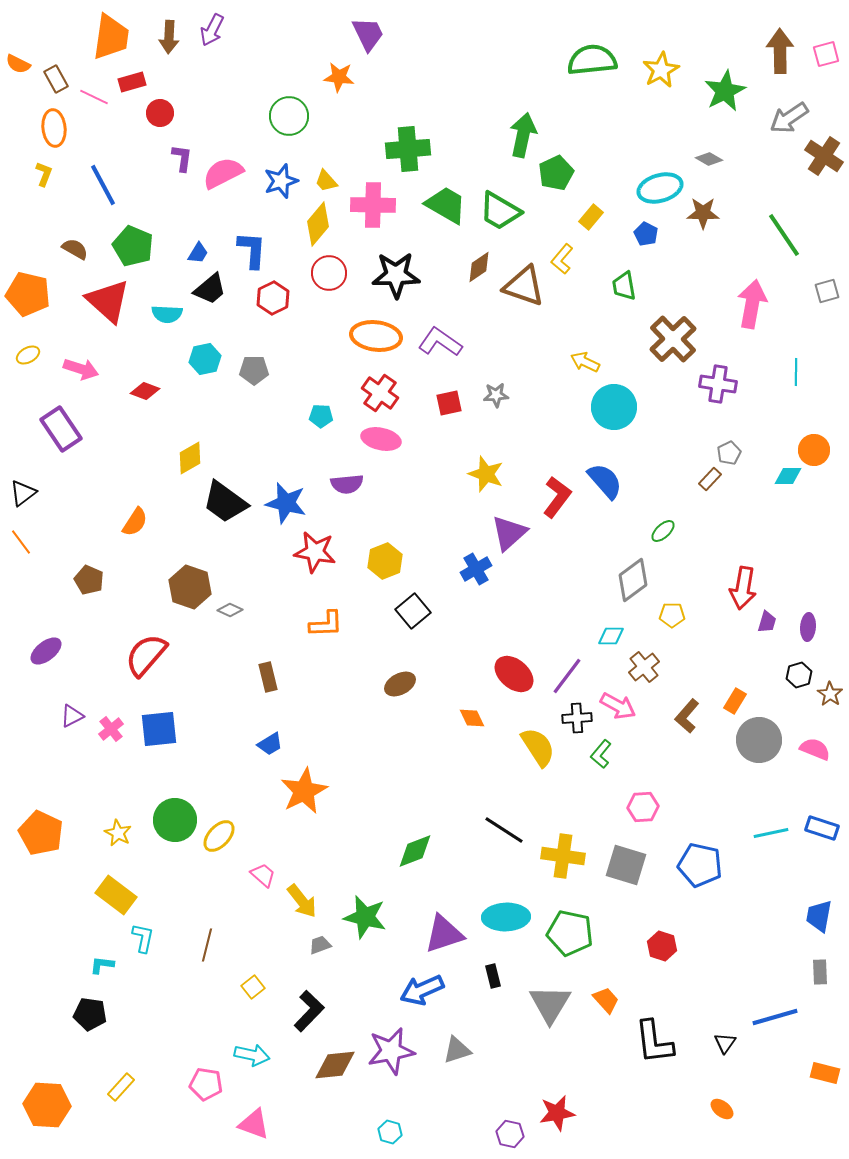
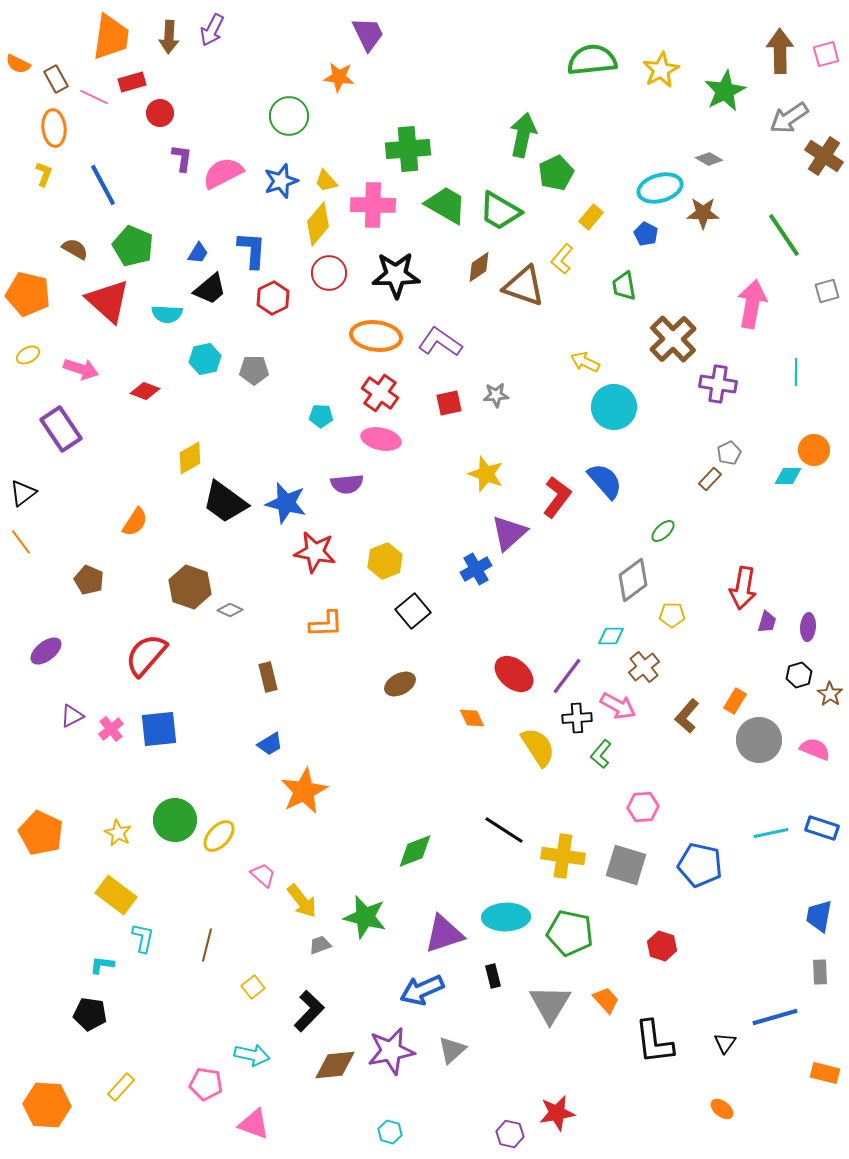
gray triangle at (457, 1050): moved 5 px left; rotated 24 degrees counterclockwise
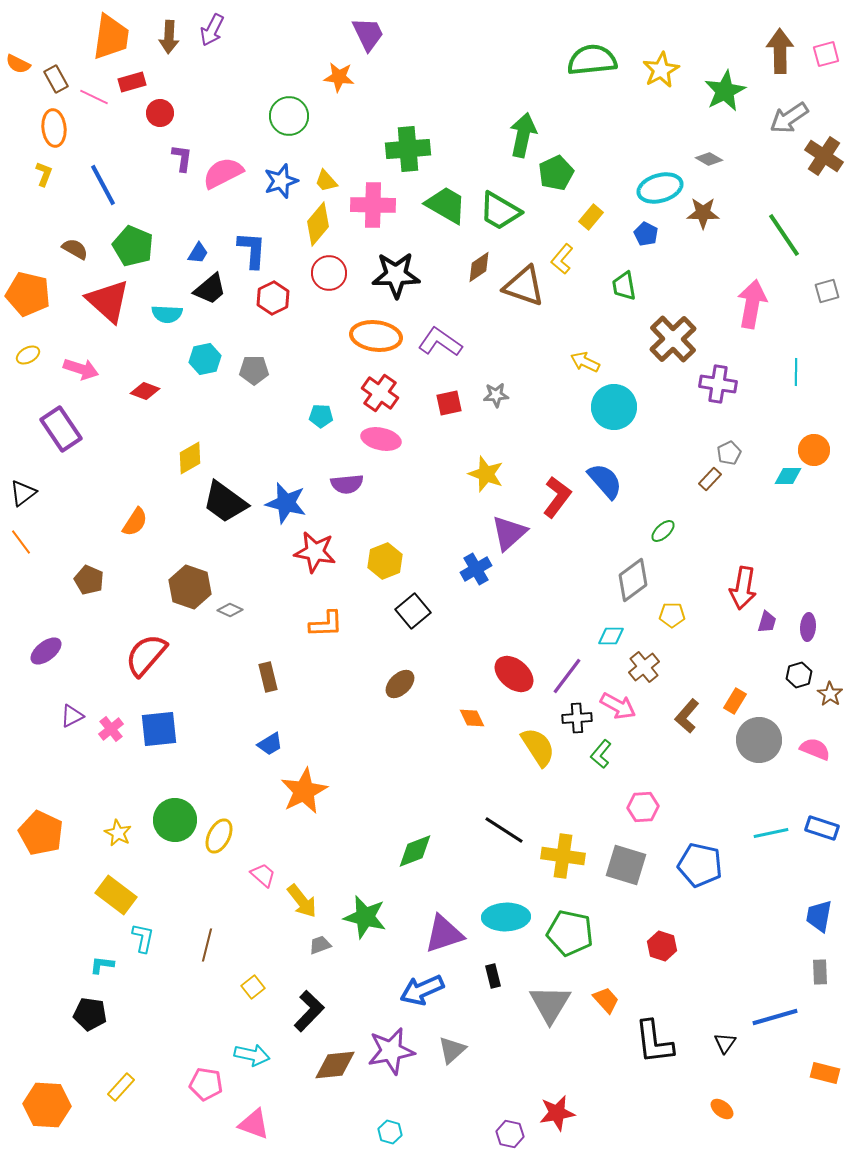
brown ellipse at (400, 684): rotated 16 degrees counterclockwise
yellow ellipse at (219, 836): rotated 16 degrees counterclockwise
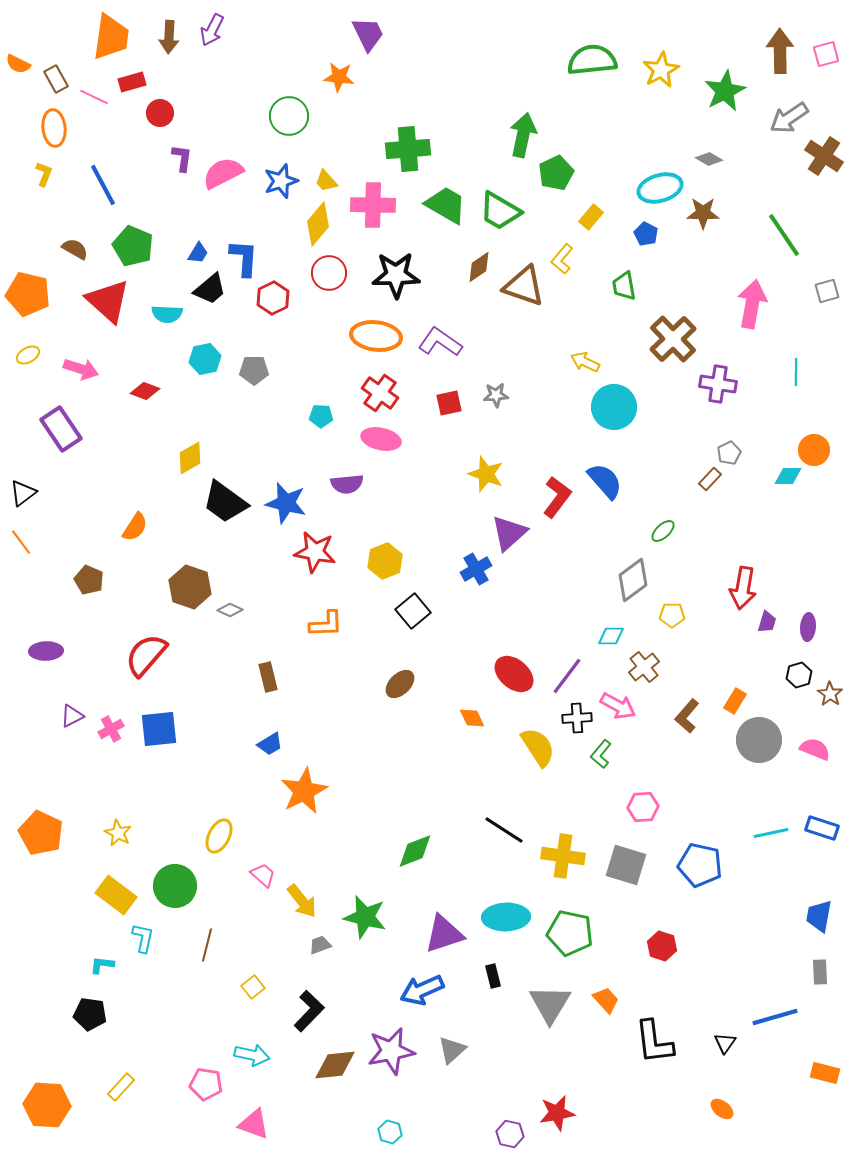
blue L-shape at (252, 250): moved 8 px left, 8 px down
orange semicircle at (135, 522): moved 5 px down
purple ellipse at (46, 651): rotated 36 degrees clockwise
pink cross at (111, 729): rotated 10 degrees clockwise
green circle at (175, 820): moved 66 px down
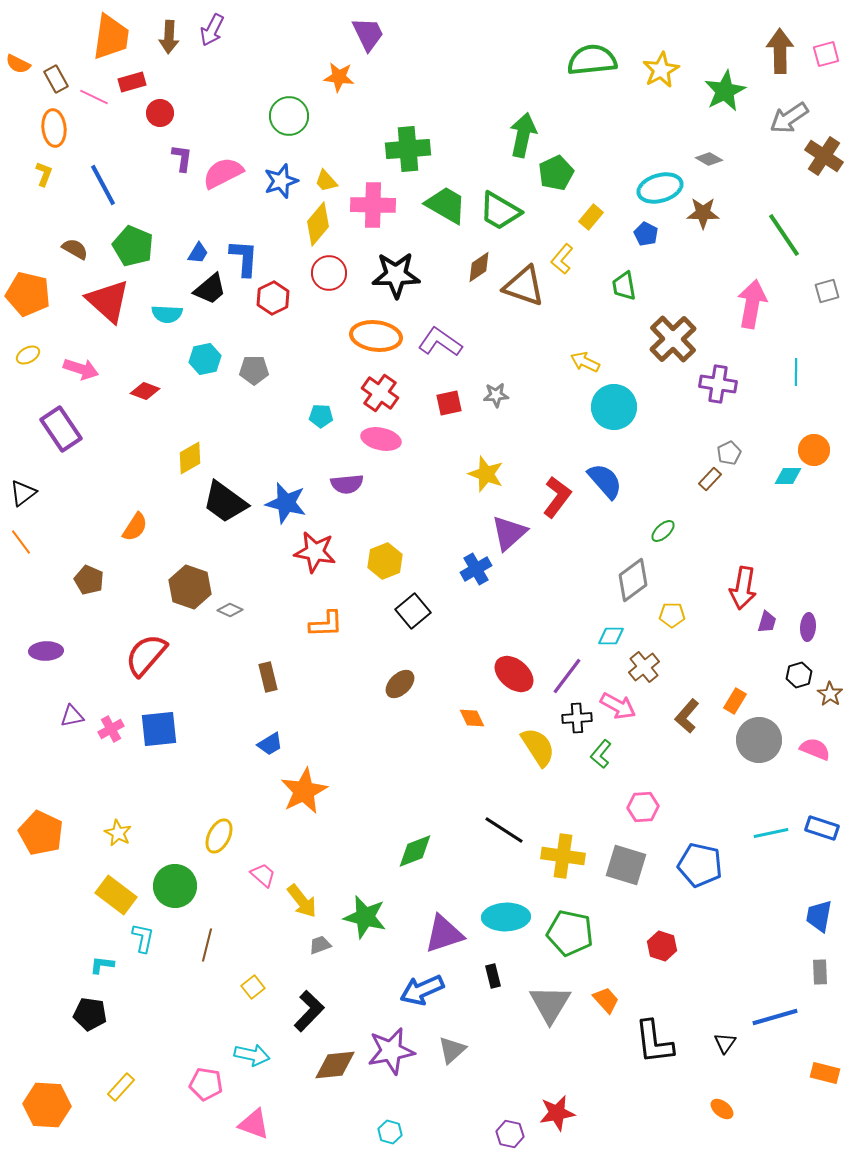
purple triangle at (72, 716): rotated 15 degrees clockwise
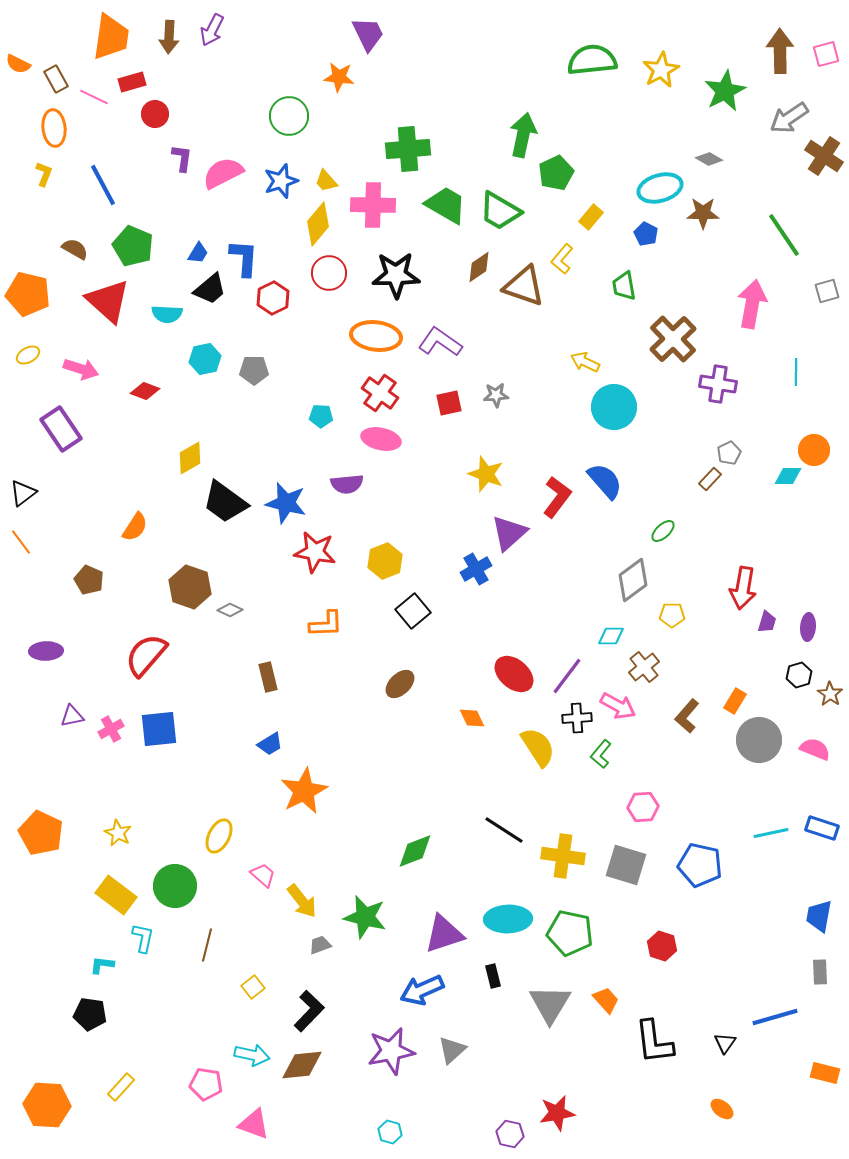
red circle at (160, 113): moved 5 px left, 1 px down
cyan ellipse at (506, 917): moved 2 px right, 2 px down
brown diamond at (335, 1065): moved 33 px left
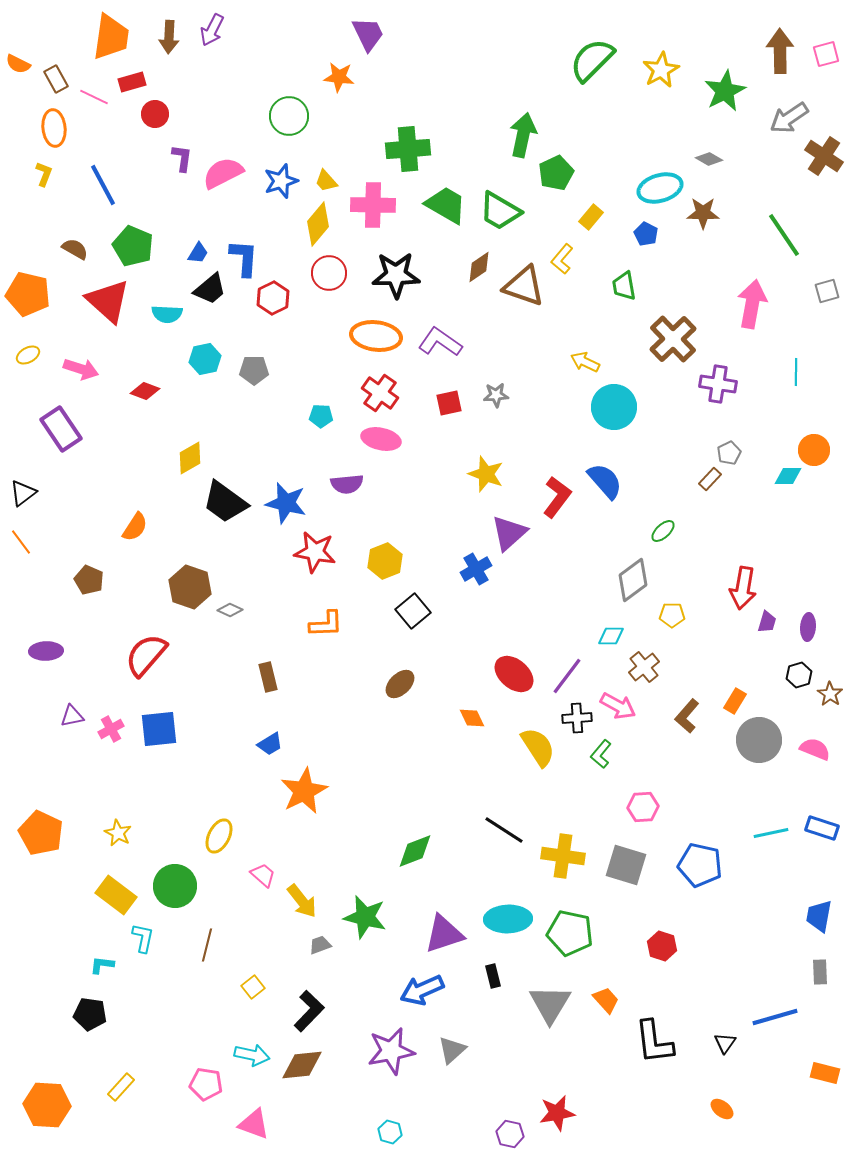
green semicircle at (592, 60): rotated 39 degrees counterclockwise
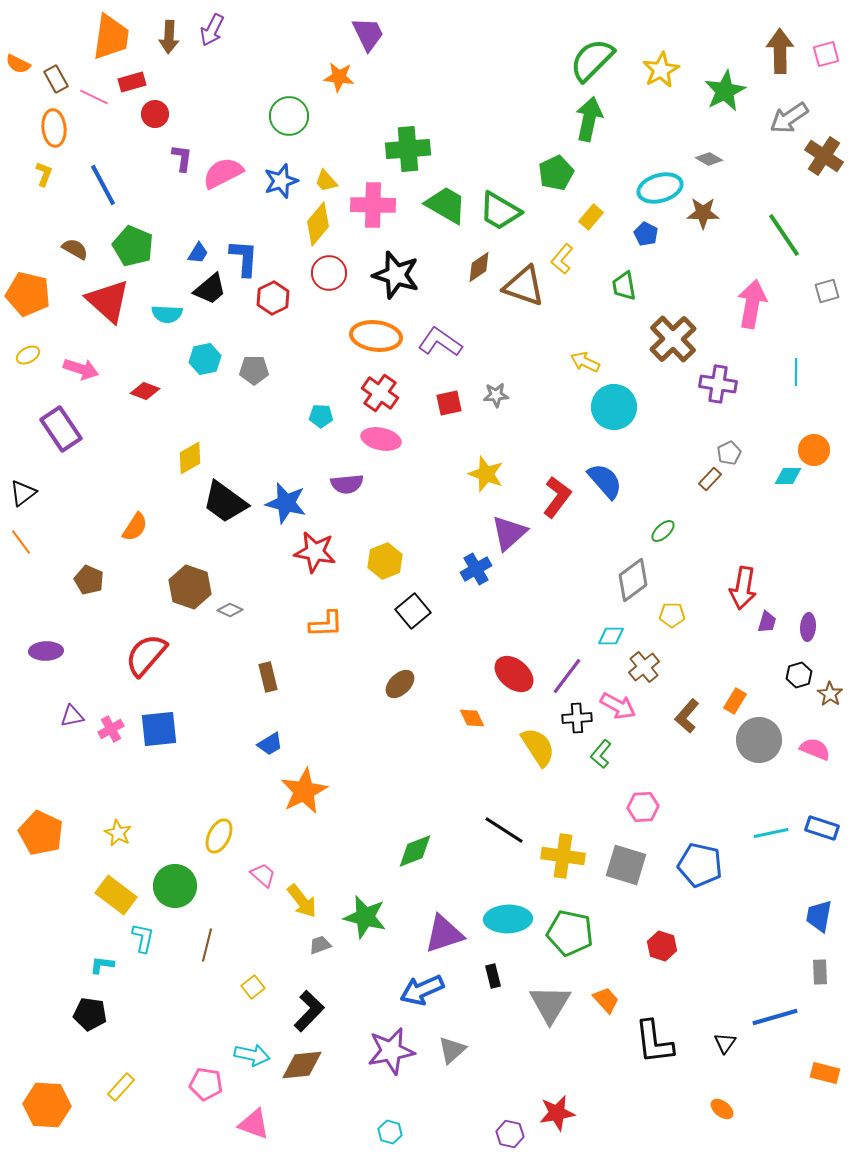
green arrow at (523, 135): moved 66 px right, 16 px up
black star at (396, 275): rotated 18 degrees clockwise
